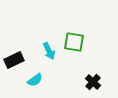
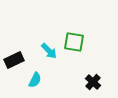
cyan arrow: rotated 18 degrees counterclockwise
cyan semicircle: rotated 28 degrees counterclockwise
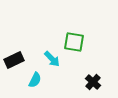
cyan arrow: moved 3 px right, 8 px down
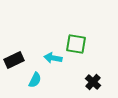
green square: moved 2 px right, 2 px down
cyan arrow: moved 1 px right, 1 px up; rotated 144 degrees clockwise
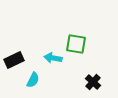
cyan semicircle: moved 2 px left
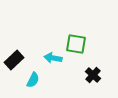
black rectangle: rotated 18 degrees counterclockwise
black cross: moved 7 px up
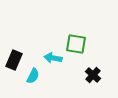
black rectangle: rotated 24 degrees counterclockwise
cyan semicircle: moved 4 px up
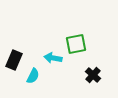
green square: rotated 20 degrees counterclockwise
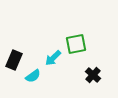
cyan arrow: rotated 54 degrees counterclockwise
cyan semicircle: rotated 28 degrees clockwise
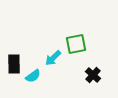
black rectangle: moved 4 px down; rotated 24 degrees counterclockwise
